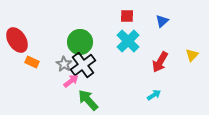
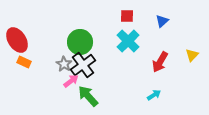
orange rectangle: moved 8 px left
green arrow: moved 4 px up
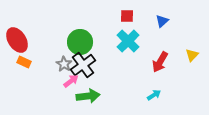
green arrow: rotated 125 degrees clockwise
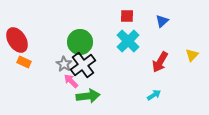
pink arrow: rotated 98 degrees counterclockwise
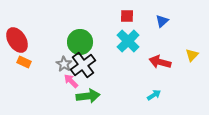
red arrow: rotated 75 degrees clockwise
